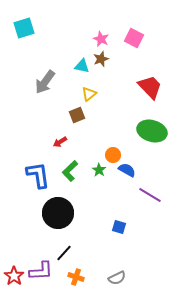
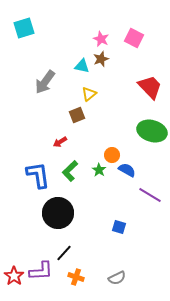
orange circle: moved 1 px left
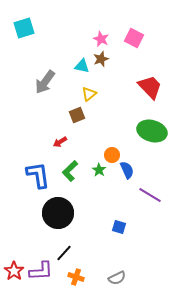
blue semicircle: rotated 36 degrees clockwise
red star: moved 5 px up
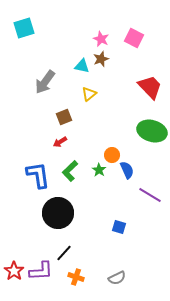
brown square: moved 13 px left, 2 px down
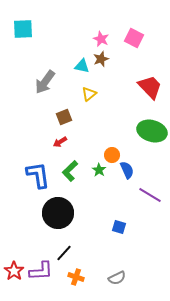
cyan square: moved 1 px left, 1 px down; rotated 15 degrees clockwise
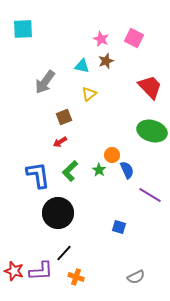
brown star: moved 5 px right, 2 px down
red star: rotated 18 degrees counterclockwise
gray semicircle: moved 19 px right, 1 px up
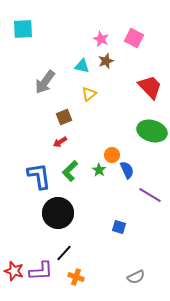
blue L-shape: moved 1 px right, 1 px down
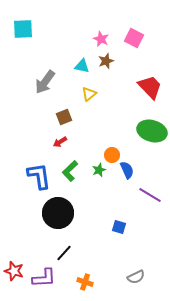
green star: rotated 16 degrees clockwise
purple L-shape: moved 3 px right, 7 px down
orange cross: moved 9 px right, 5 px down
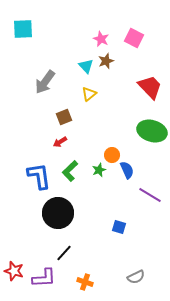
cyan triangle: moved 4 px right; rotated 35 degrees clockwise
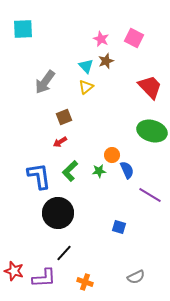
yellow triangle: moved 3 px left, 7 px up
green star: moved 1 px down; rotated 16 degrees clockwise
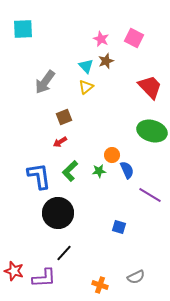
orange cross: moved 15 px right, 3 px down
